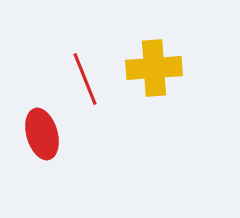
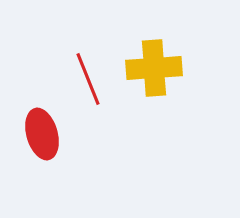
red line: moved 3 px right
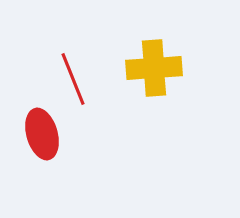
red line: moved 15 px left
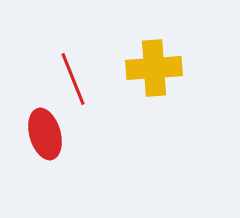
red ellipse: moved 3 px right
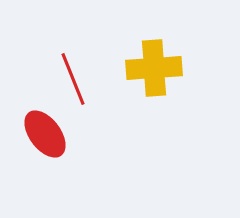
red ellipse: rotated 21 degrees counterclockwise
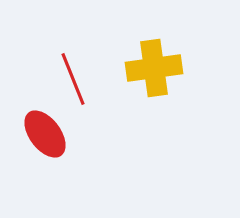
yellow cross: rotated 4 degrees counterclockwise
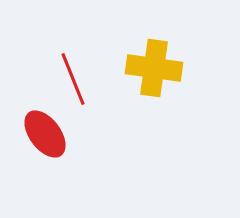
yellow cross: rotated 16 degrees clockwise
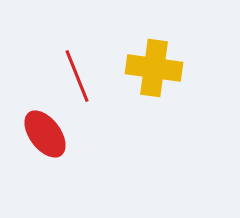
red line: moved 4 px right, 3 px up
